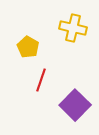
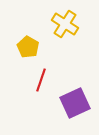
yellow cross: moved 8 px left, 4 px up; rotated 20 degrees clockwise
purple square: moved 2 px up; rotated 20 degrees clockwise
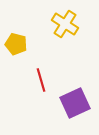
yellow pentagon: moved 12 px left, 3 px up; rotated 15 degrees counterclockwise
red line: rotated 35 degrees counterclockwise
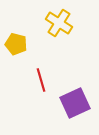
yellow cross: moved 6 px left, 1 px up
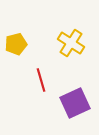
yellow cross: moved 12 px right, 20 px down
yellow pentagon: rotated 30 degrees counterclockwise
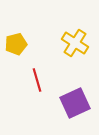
yellow cross: moved 4 px right
red line: moved 4 px left
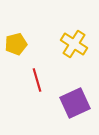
yellow cross: moved 1 px left, 1 px down
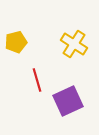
yellow pentagon: moved 2 px up
purple square: moved 7 px left, 2 px up
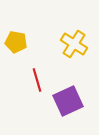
yellow pentagon: rotated 25 degrees clockwise
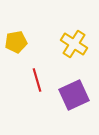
yellow pentagon: rotated 20 degrees counterclockwise
purple square: moved 6 px right, 6 px up
